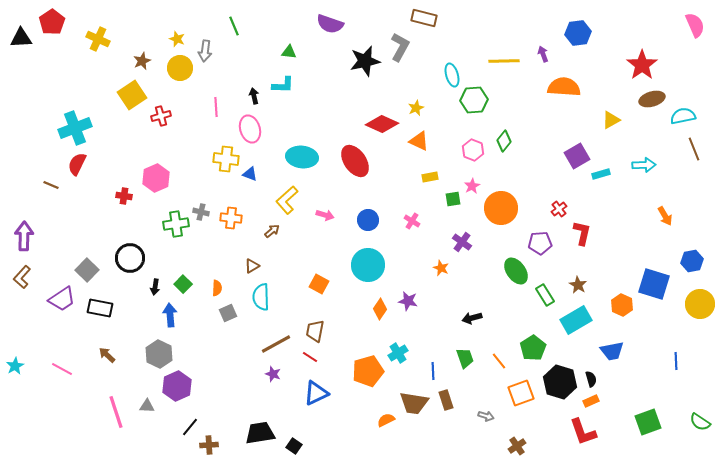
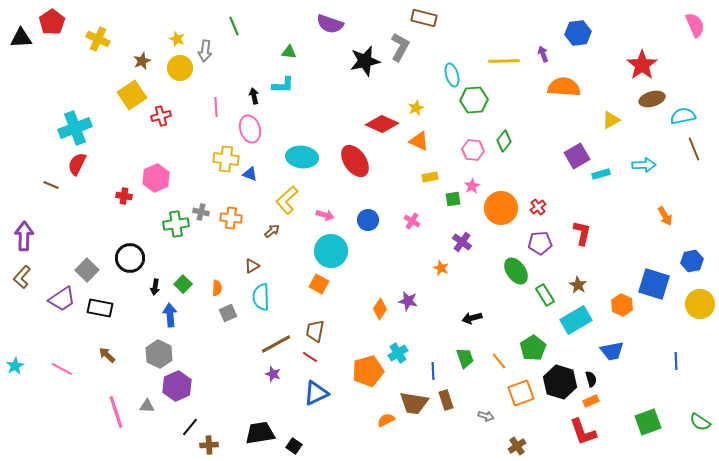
pink hexagon at (473, 150): rotated 15 degrees counterclockwise
red cross at (559, 209): moved 21 px left, 2 px up
cyan circle at (368, 265): moved 37 px left, 14 px up
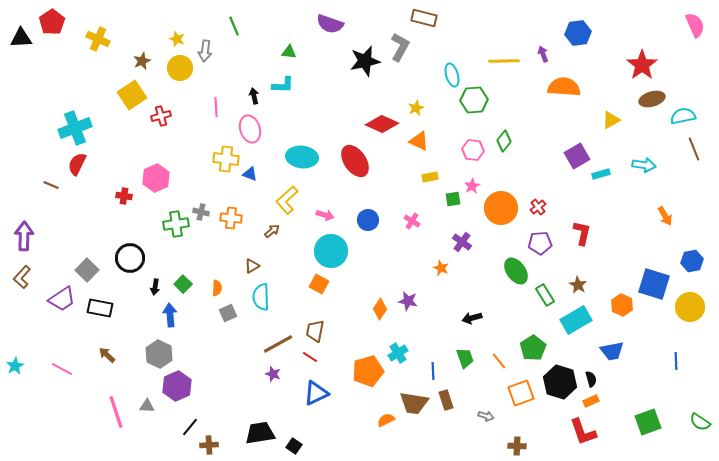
cyan arrow at (644, 165): rotated 10 degrees clockwise
yellow circle at (700, 304): moved 10 px left, 3 px down
brown line at (276, 344): moved 2 px right
brown cross at (517, 446): rotated 36 degrees clockwise
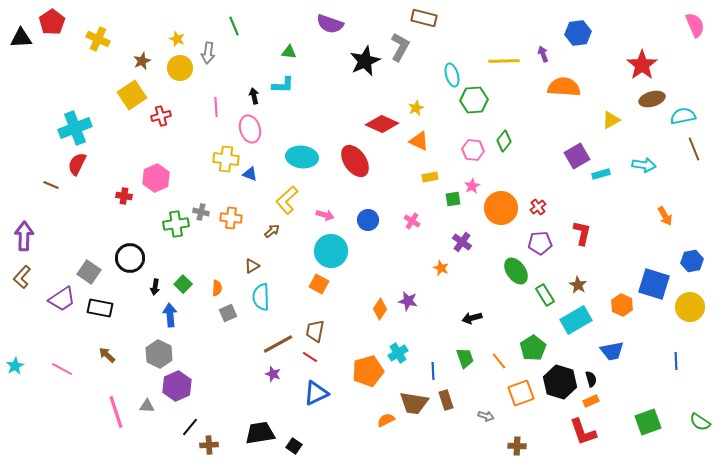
gray arrow at (205, 51): moved 3 px right, 2 px down
black star at (365, 61): rotated 12 degrees counterclockwise
gray square at (87, 270): moved 2 px right, 2 px down; rotated 10 degrees counterclockwise
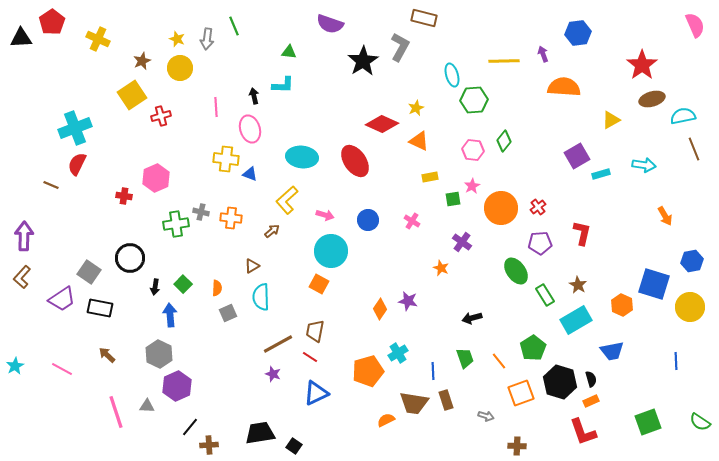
gray arrow at (208, 53): moved 1 px left, 14 px up
black star at (365, 61): moved 2 px left; rotated 8 degrees counterclockwise
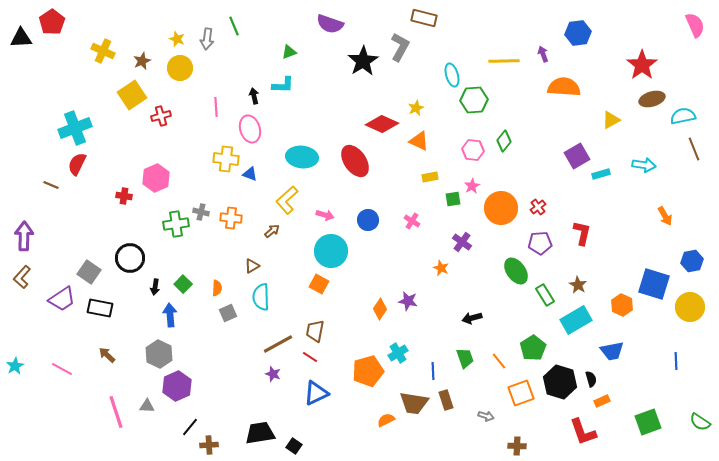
yellow cross at (98, 39): moved 5 px right, 12 px down
green triangle at (289, 52): rotated 28 degrees counterclockwise
orange rectangle at (591, 401): moved 11 px right
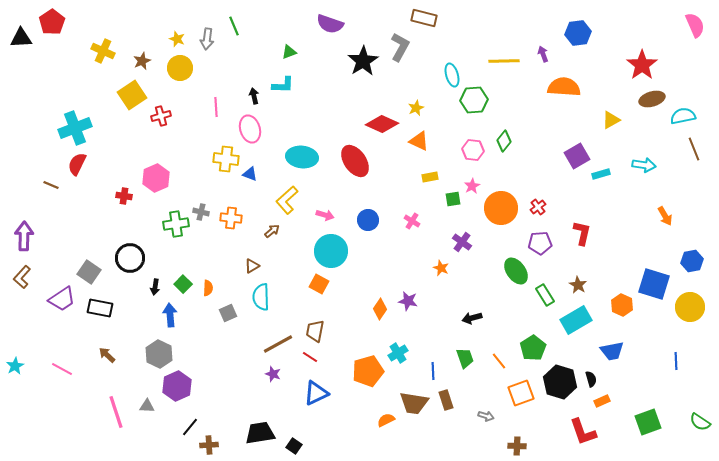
orange semicircle at (217, 288): moved 9 px left
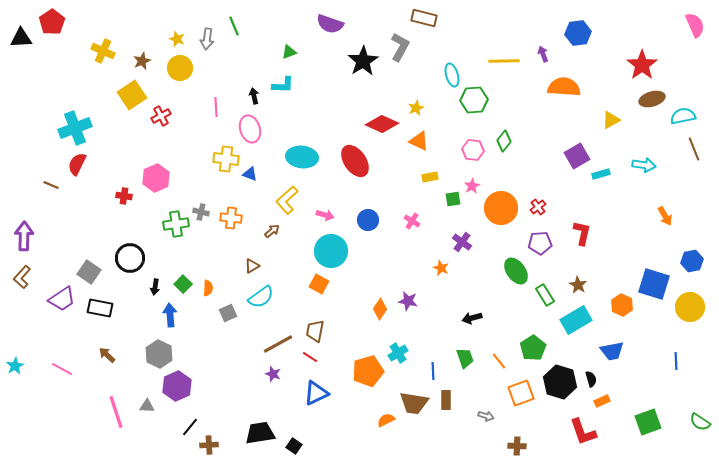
red cross at (161, 116): rotated 12 degrees counterclockwise
cyan semicircle at (261, 297): rotated 124 degrees counterclockwise
brown rectangle at (446, 400): rotated 18 degrees clockwise
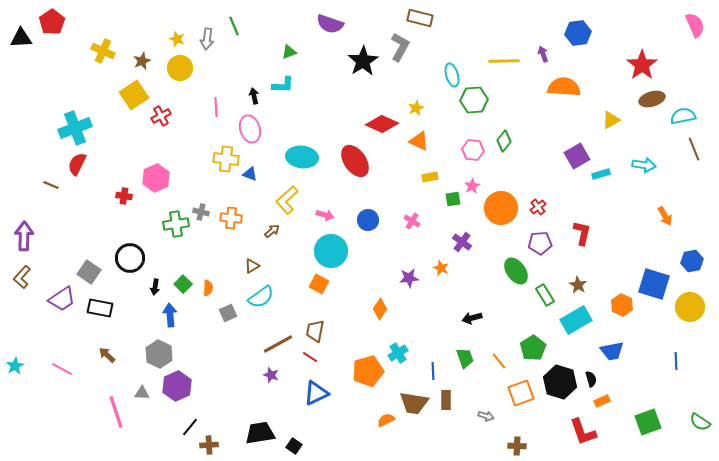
brown rectangle at (424, 18): moved 4 px left
yellow square at (132, 95): moved 2 px right
purple star at (408, 301): moved 1 px right, 23 px up; rotated 18 degrees counterclockwise
purple star at (273, 374): moved 2 px left, 1 px down
gray triangle at (147, 406): moved 5 px left, 13 px up
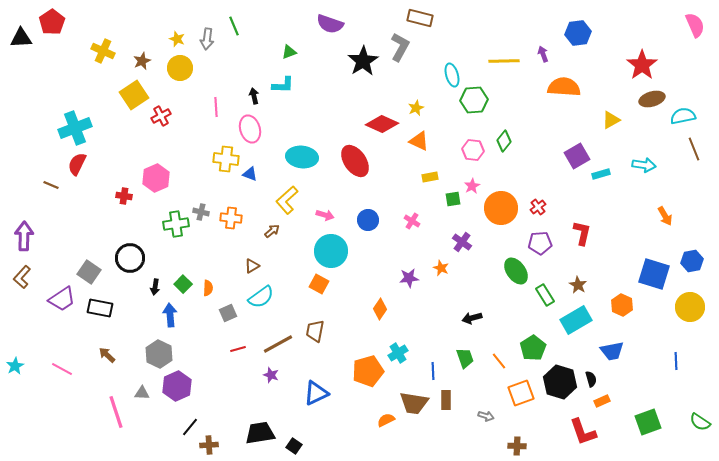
blue square at (654, 284): moved 10 px up
red line at (310, 357): moved 72 px left, 8 px up; rotated 49 degrees counterclockwise
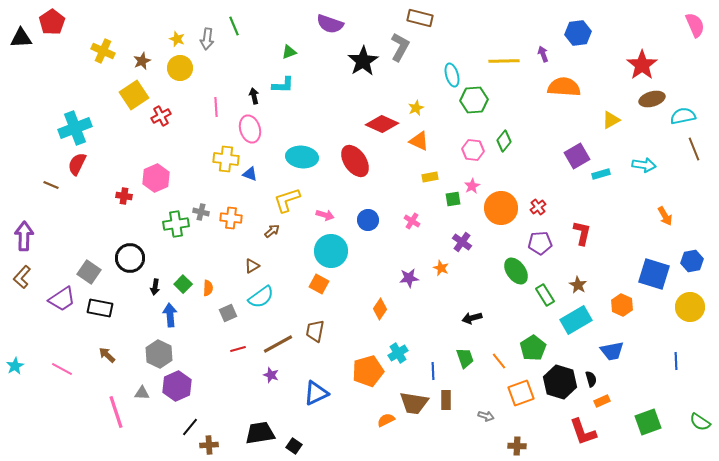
yellow L-shape at (287, 200): rotated 24 degrees clockwise
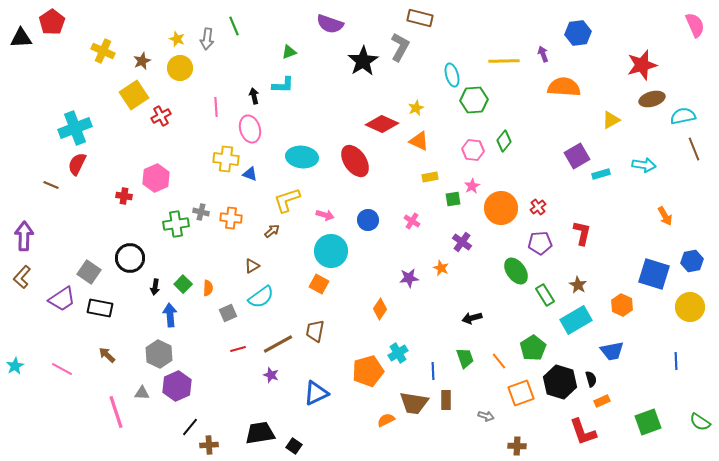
red star at (642, 65): rotated 20 degrees clockwise
